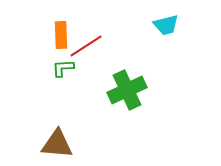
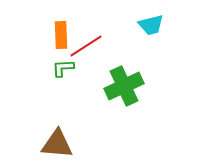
cyan trapezoid: moved 15 px left
green cross: moved 3 px left, 4 px up
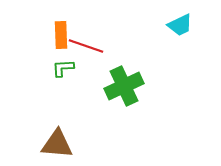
cyan trapezoid: moved 29 px right; rotated 12 degrees counterclockwise
red line: rotated 52 degrees clockwise
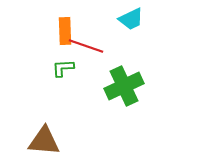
cyan trapezoid: moved 49 px left, 6 px up
orange rectangle: moved 4 px right, 4 px up
brown triangle: moved 13 px left, 3 px up
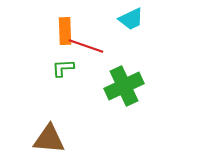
brown triangle: moved 5 px right, 2 px up
